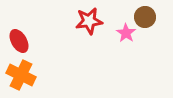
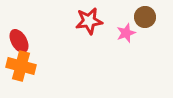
pink star: rotated 18 degrees clockwise
orange cross: moved 9 px up; rotated 12 degrees counterclockwise
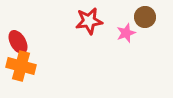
red ellipse: moved 1 px left, 1 px down
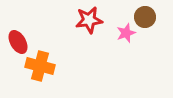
red star: moved 1 px up
orange cross: moved 19 px right
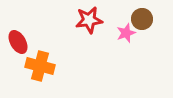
brown circle: moved 3 px left, 2 px down
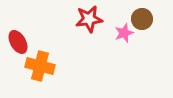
red star: moved 1 px up
pink star: moved 2 px left
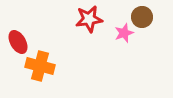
brown circle: moved 2 px up
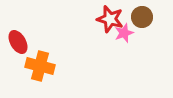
red star: moved 21 px right; rotated 24 degrees clockwise
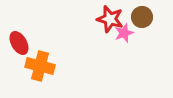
red ellipse: moved 1 px right, 1 px down
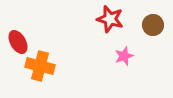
brown circle: moved 11 px right, 8 px down
pink star: moved 23 px down
red ellipse: moved 1 px left, 1 px up
